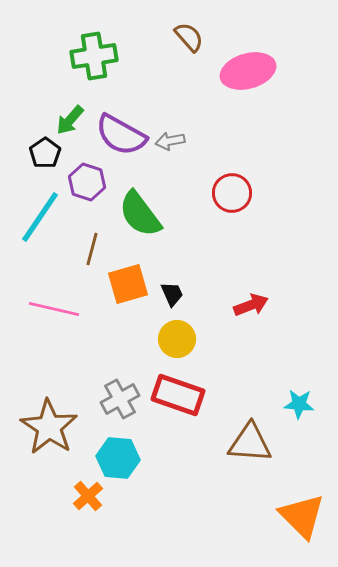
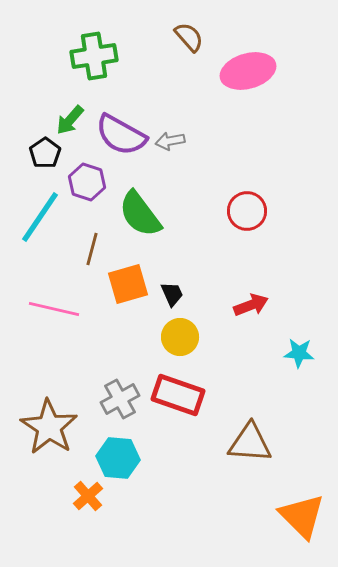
red circle: moved 15 px right, 18 px down
yellow circle: moved 3 px right, 2 px up
cyan star: moved 51 px up
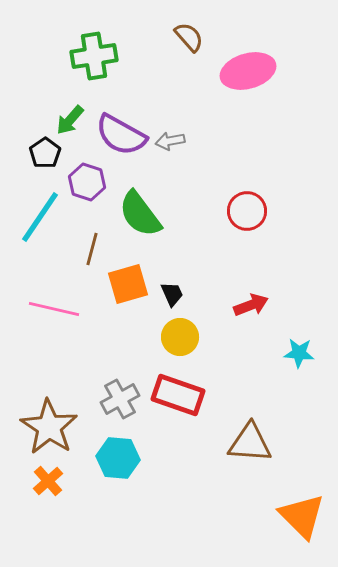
orange cross: moved 40 px left, 15 px up
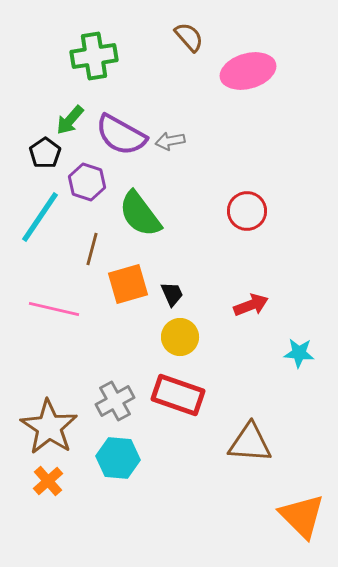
gray cross: moved 5 px left, 2 px down
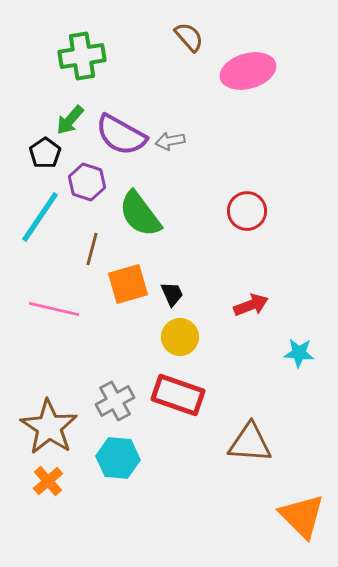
green cross: moved 12 px left
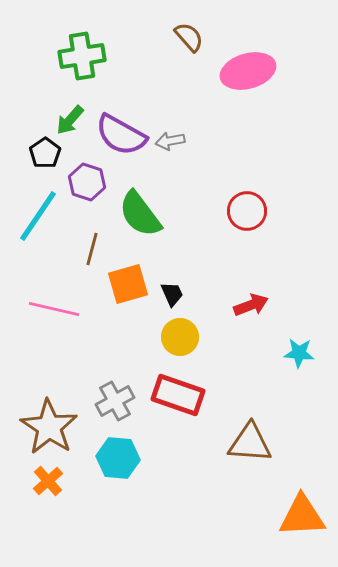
cyan line: moved 2 px left, 1 px up
orange triangle: rotated 48 degrees counterclockwise
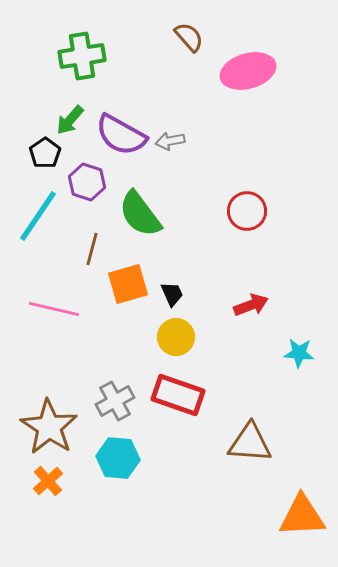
yellow circle: moved 4 px left
